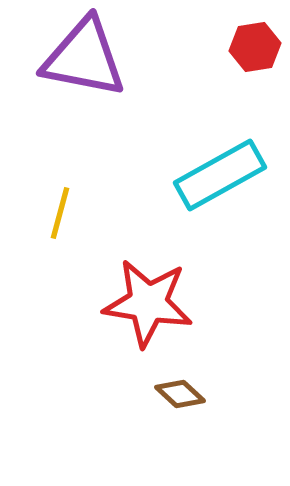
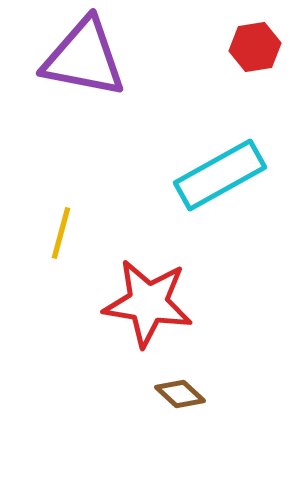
yellow line: moved 1 px right, 20 px down
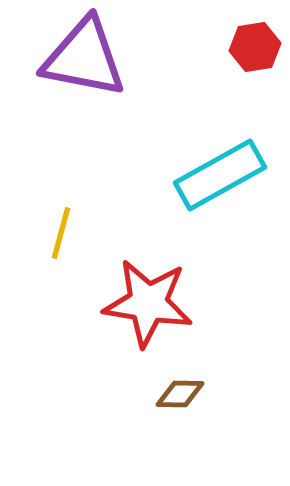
brown diamond: rotated 42 degrees counterclockwise
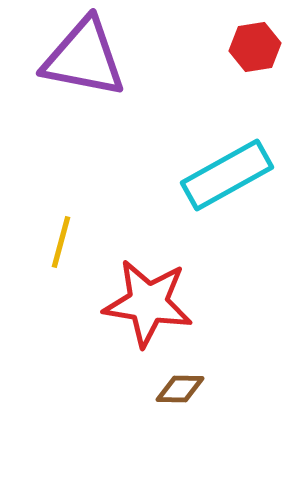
cyan rectangle: moved 7 px right
yellow line: moved 9 px down
brown diamond: moved 5 px up
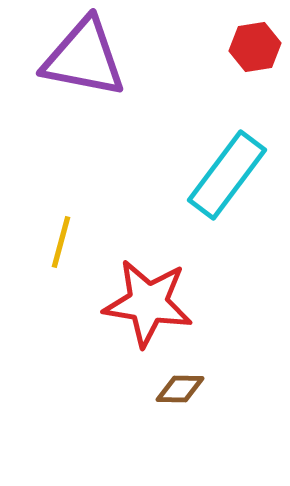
cyan rectangle: rotated 24 degrees counterclockwise
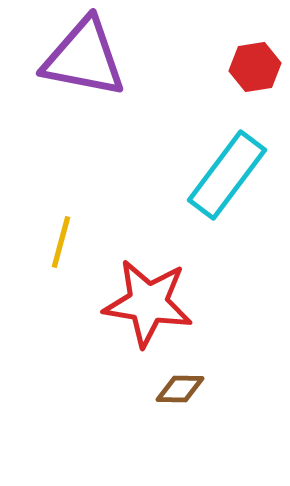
red hexagon: moved 20 px down
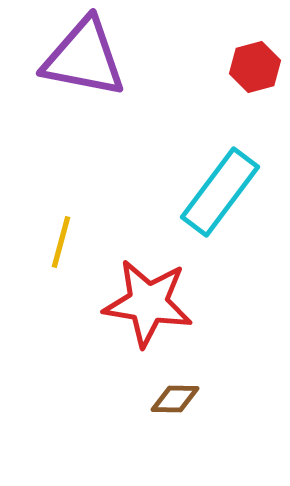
red hexagon: rotated 6 degrees counterclockwise
cyan rectangle: moved 7 px left, 17 px down
brown diamond: moved 5 px left, 10 px down
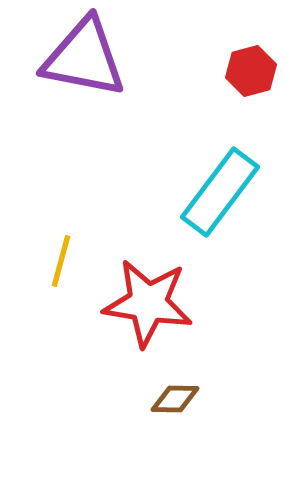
red hexagon: moved 4 px left, 4 px down
yellow line: moved 19 px down
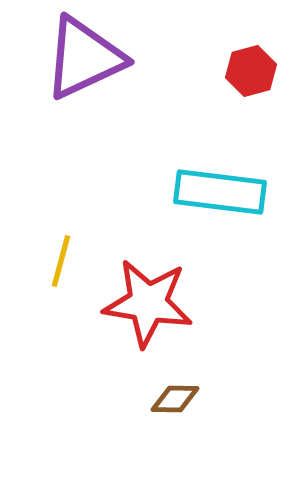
purple triangle: rotated 36 degrees counterclockwise
cyan rectangle: rotated 60 degrees clockwise
